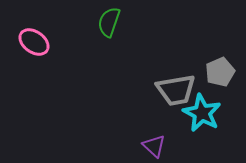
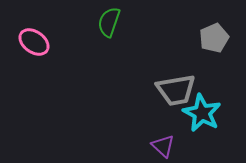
gray pentagon: moved 6 px left, 34 px up
purple triangle: moved 9 px right
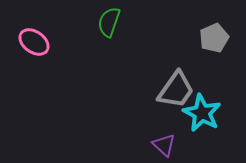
gray trapezoid: rotated 45 degrees counterclockwise
purple triangle: moved 1 px right, 1 px up
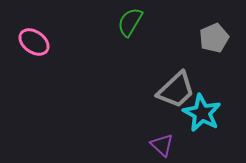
green semicircle: moved 21 px right; rotated 12 degrees clockwise
gray trapezoid: rotated 12 degrees clockwise
purple triangle: moved 2 px left
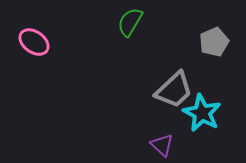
gray pentagon: moved 4 px down
gray trapezoid: moved 2 px left
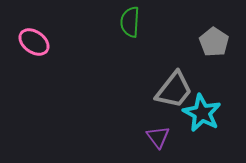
green semicircle: rotated 28 degrees counterclockwise
gray pentagon: rotated 16 degrees counterclockwise
gray trapezoid: rotated 9 degrees counterclockwise
purple triangle: moved 4 px left, 8 px up; rotated 10 degrees clockwise
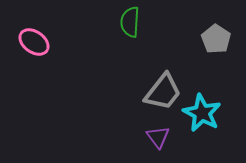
gray pentagon: moved 2 px right, 3 px up
gray trapezoid: moved 11 px left, 2 px down
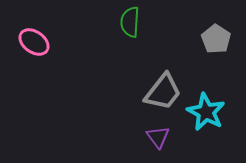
cyan star: moved 4 px right, 1 px up
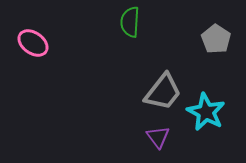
pink ellipse: moved 1 px left, 1 px down
